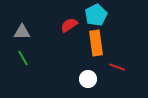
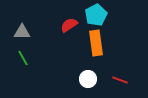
red line: moved 3 px right, 13 px down
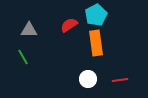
gray triangle: moved 7 px right, 2 px up
green line: moved 1 px up
red line: rotated 28 degrees counterclockwise
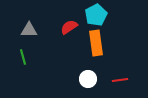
red semicircle: moved 2 px down
green line: rotated 14 degrees clockwise
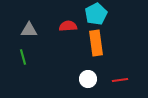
cyan pentagon: moved 1 px up
red semicircle: moved 1 px left, 1 px up; rotated 30 degrees clockwise
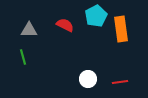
cyan pentagon: moved 2 px down
red semicircle: moved 3 px left, 1 px up; rotated 30 degrees clockwise
orange rectangle: moved 25 px right, 14 px up
red line: moved 2 px down
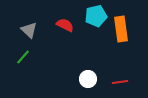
cyan pentagon: rotated 15 degrees clockwise
gray triangle: rotated 42 degrees clockwise
green line: rotated 56 degrees clockwise
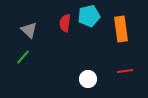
cyan pentagon: moved 7 px left
red semicircle: moved 2 px up; rotated 108 degrees counterclockwise
red line: moved 5 px right, 11 px up
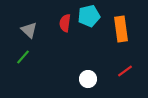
red line: rotated 28 degrees counterclockwise
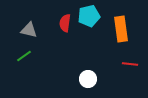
gray triangle: rotated 30 degrees counterclockwise
green line: moved 1 px right, 1 px up; rotated 14 degrees clockwise
red line: moved 5 px right, 7 px up; rotated 42 degrees clockwise
